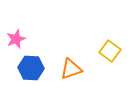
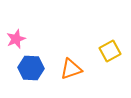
yellow square: rotated 25 degrees clockwise
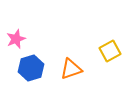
blue hexagon: rotated 20 degrees counterclockwise
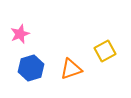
pink star: moved 4 px right, 5 px up
yellow square: moved 5 px left
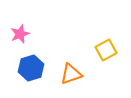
yellow square: moved 1 px right, 1 px up
orange triangle: moved 5 px down
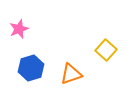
pink star: moved 1 px left, 5 px up
yellow square: rotated 20 degrees counterclockwise
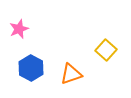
blue hexagon: rotated 15 degrees counterclockwise
